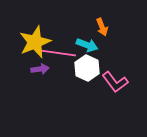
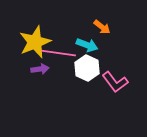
orange arrow: rotated 30 degrees counterclockwise
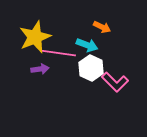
orange arrow: rotated 12 degrees counterclockwise
yellow star: moved 5 px up
white hexagon: moved 4 px right
pink L-shape: rotated 8 degrees counterclockwise
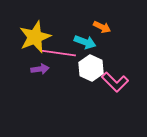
cyan arrow: moved 2 px left, 3 px up
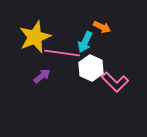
cyan arrow: rotated 95 degrees clockwise
pink line: moved 4 px right
purple arrow: moved 2 px right, 7 px down; rotated 30 degrees counterclockwise
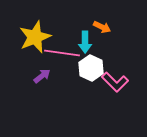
cyan arrow: rotated 25 degrees counterclockwise
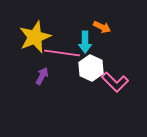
purple arrow: rotated 24 degrees counterclockwise
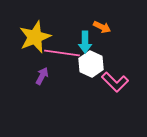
white hexagon: moved 4 px up
